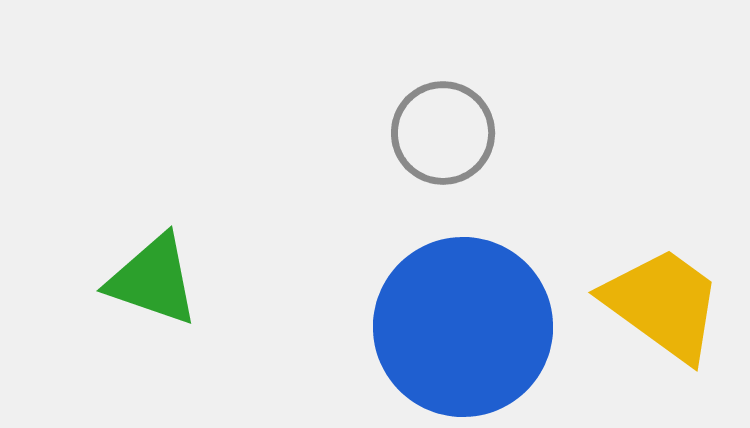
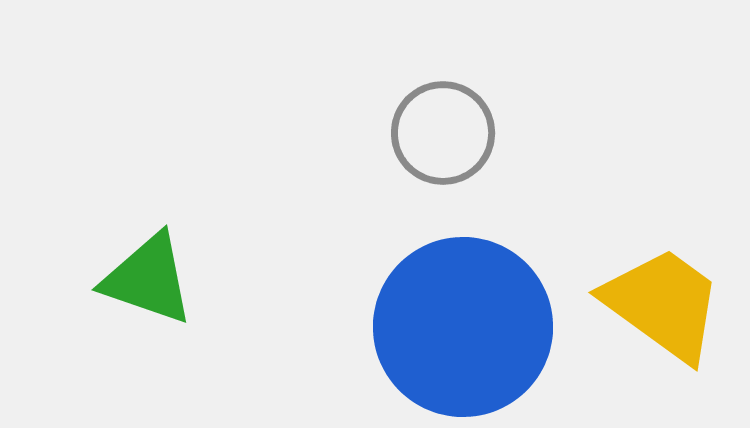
green triangle: moved 5 px left, 1 px up
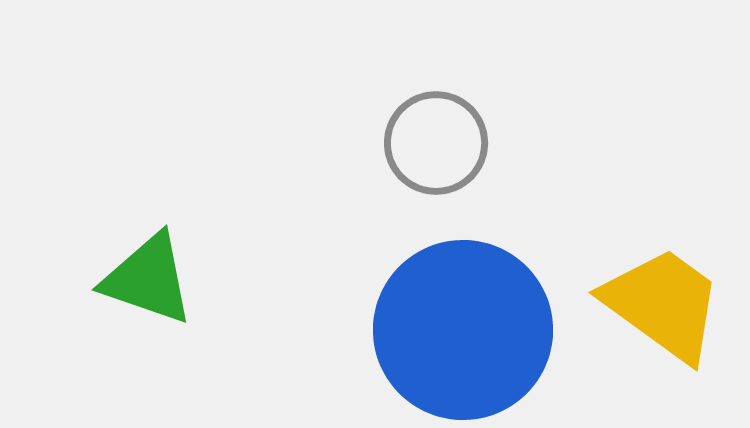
gray circle: moved 7 px left, 10 px down
blue circle: moved 3 px down
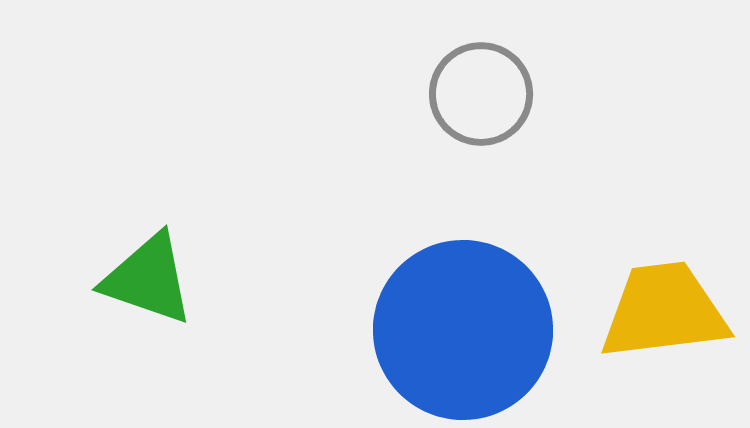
gray circle: moved 45 px right, 49 px up
yellow trapezoid: moved 1 px right, 7 px down; rotated 43 degrees counterclockwise
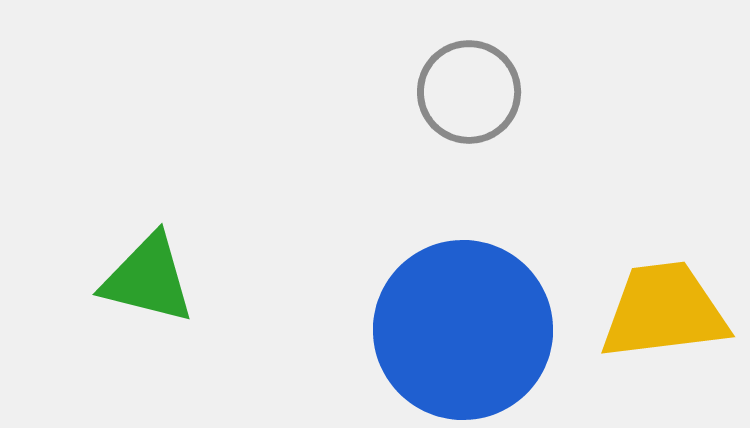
gray circle: moved 12 px left, 2 px up
green triangle: rotated 5 degrees counterclockwise
